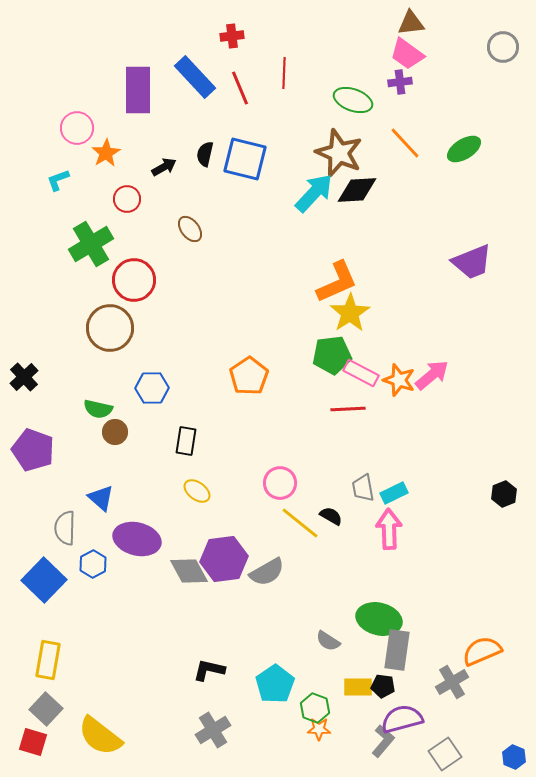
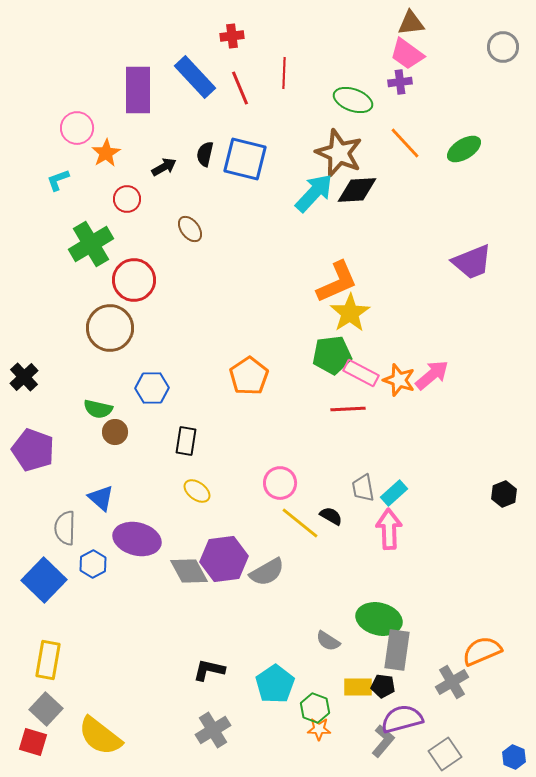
cyan rectangle at (394, 493): rotated 16 degrees counterclockwise
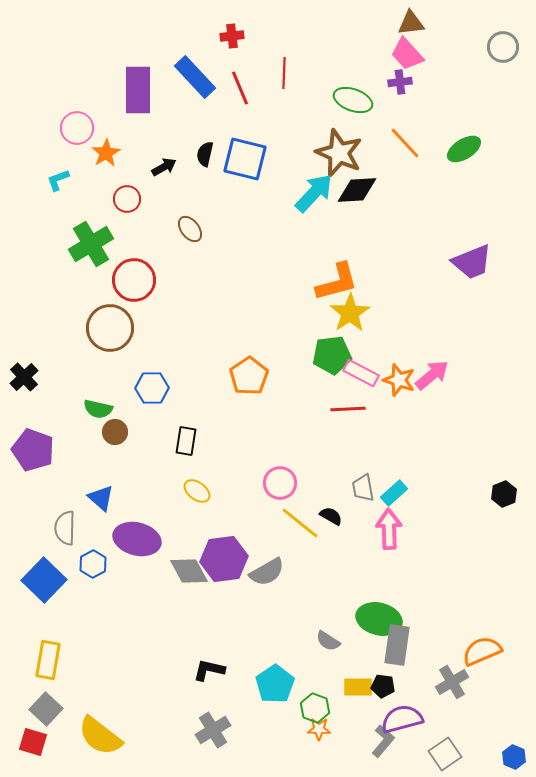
pink trapezoid at (407, 54): rotated 12 degrees clockwise
orange L-shape at (337, 282): rotated 9 degrees clockwise
gray rectangle at (397, 650): moved 5 px up
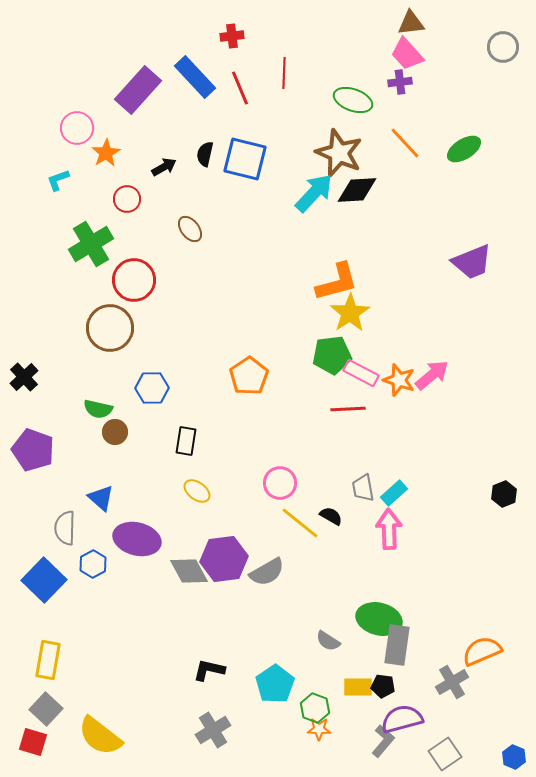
purple rectangle at (138, 90): rotated 42 degrees clockwise
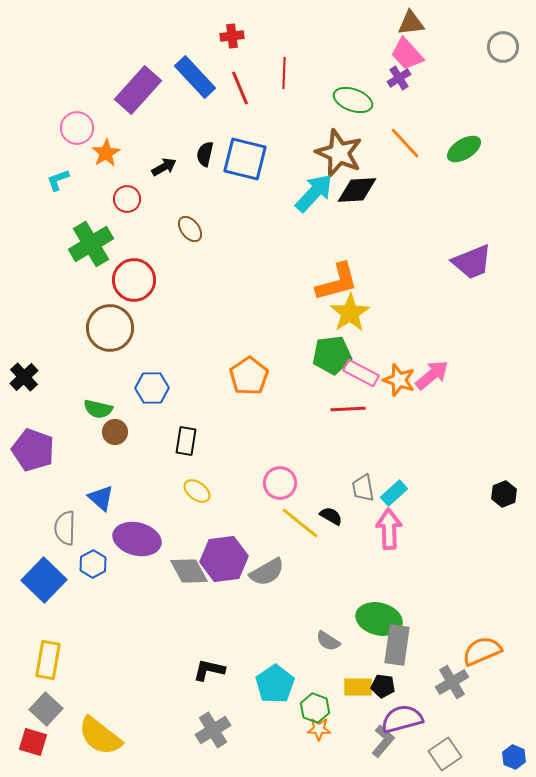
purple cross at (400, 82): moved 1 px left, 4 px up; rotated 25 degrees counterclockwise
